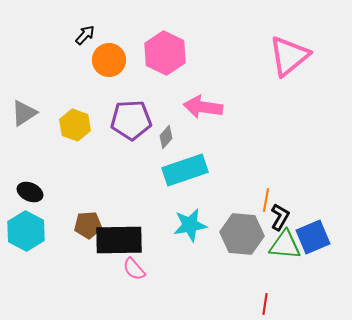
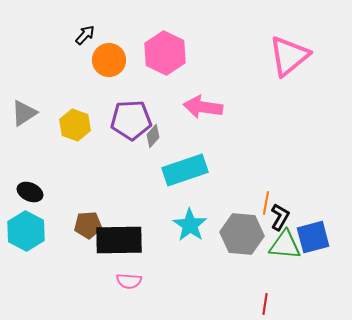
gray diamond: moved 13 px left, 1 px up
orange line: moved 3 px down
cyan star: rotated 28 degrees counterclockwise
blue square: rotated 8 degrees clockwise
pink semicircle: moved 5 px left, 12 px down; rotated 45 degrees counterclockwise
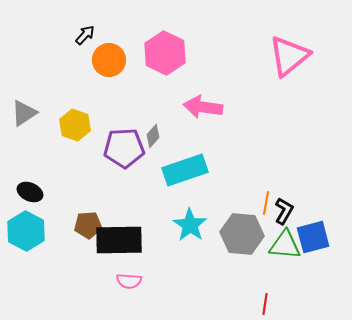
purple pentagon: moved 7 px left, 28 px down
black L-shape: moved 4 px right, 6 px up
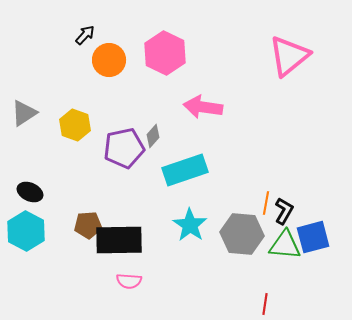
purple pentagon: rotated 9 degrees counterclockwise
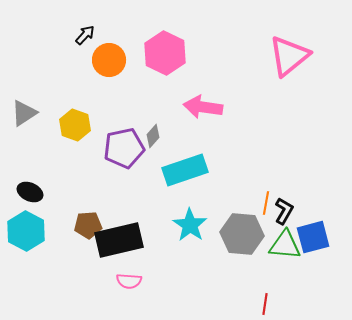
black rectangle: rotated 12 degrees counterclockwise
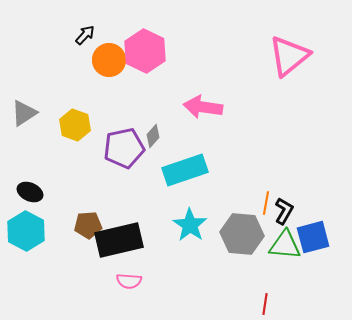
pink hexagon: moved 20 px left, 2 px up
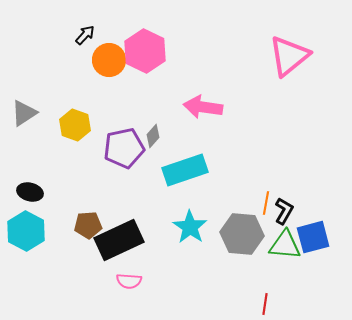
black ellipse: rotated 10 degrees counterclockwise
cyan star: moved 2 px down
black rectangle: rotated 12 degrees counterclockwise
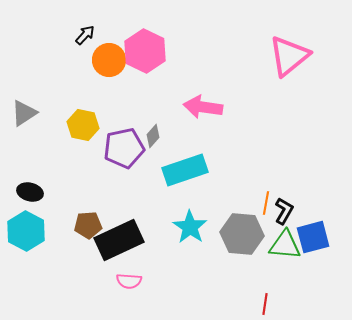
yellow hexagon: moved 8 px right; rotated 8 degrees counterclockwise
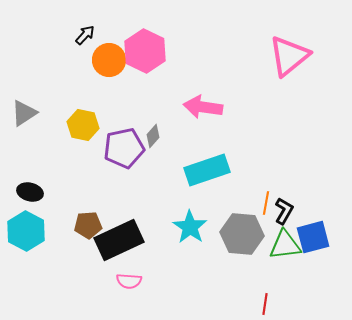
cyan rectangle: moved 22 px right
green triangle: rotated 12 degrees counterclockwise
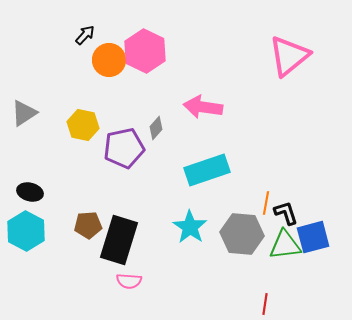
gray diamond: moved 3 px right, 8 px up
black L-shape: moved 2 px right, 2 px down; rotated 48 degrees counterclockwise
black rectangle: rotated 48 degrees counterclockwise
